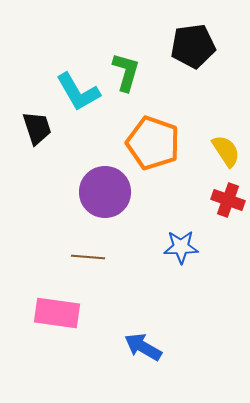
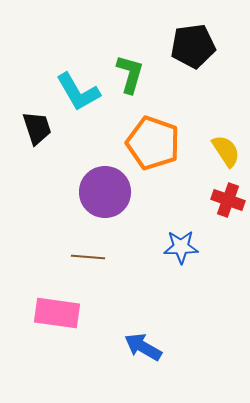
green L-shape: moved 4 px right, 2 px down
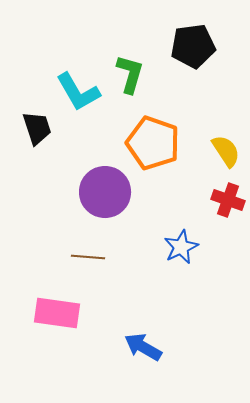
blue star: rotated 24 degrees counterclockwise
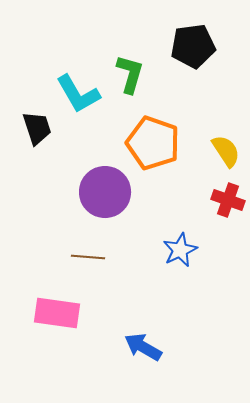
cyan L-shape: moved 2 px down
blue star: moved 1 px left, 3 px down
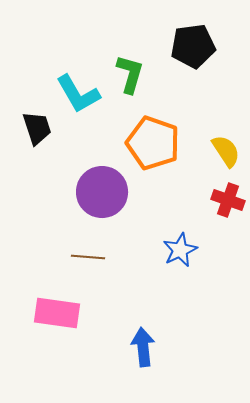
purple circle: moved 3 px left
blue arrow: rotated 54 degrees clockwise
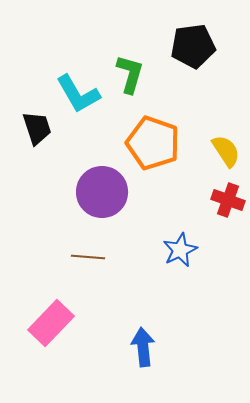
pink rectangle: moved 6 px left, 10 px down; rotated 54 degrees counterclockwise
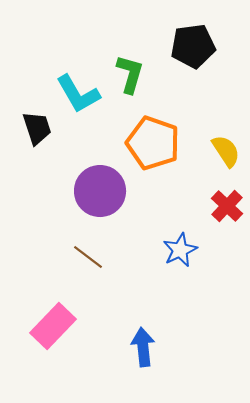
purple circle: moved 2 px left, 1 px up
red cross: moved 1 px left, 6 px down; rotated 24 degrees clockwise
brown line: rotated 32 degrees clockwise
pink rectangle: moved 2 px right, 3 px down
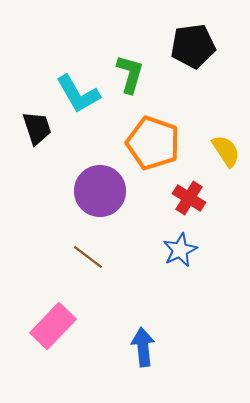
red cross: moved 38 px left, 8 px up; rotated 12 degrees counterclockwise
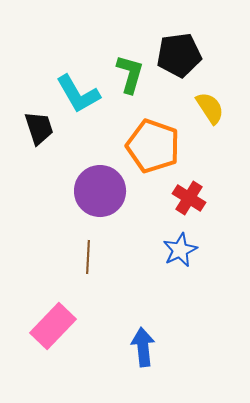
black pentagon: moved 14 px left, 9 px down
black trapezoid: moved 2 px right
orange pentagon: moved 3 px down
yellow semicircle: moved 16 px left, 43 px up
brown line: rotated 56 degrees clockwise
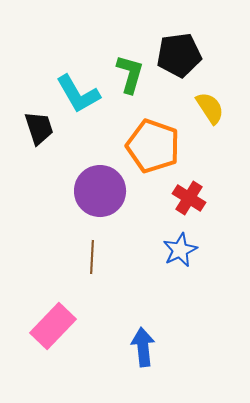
brown line: moved 4 px right
